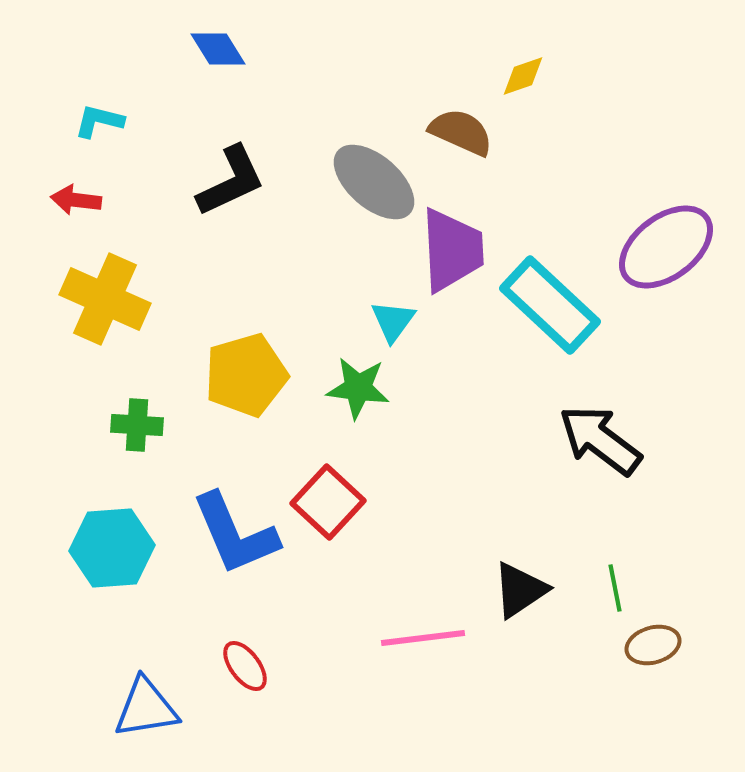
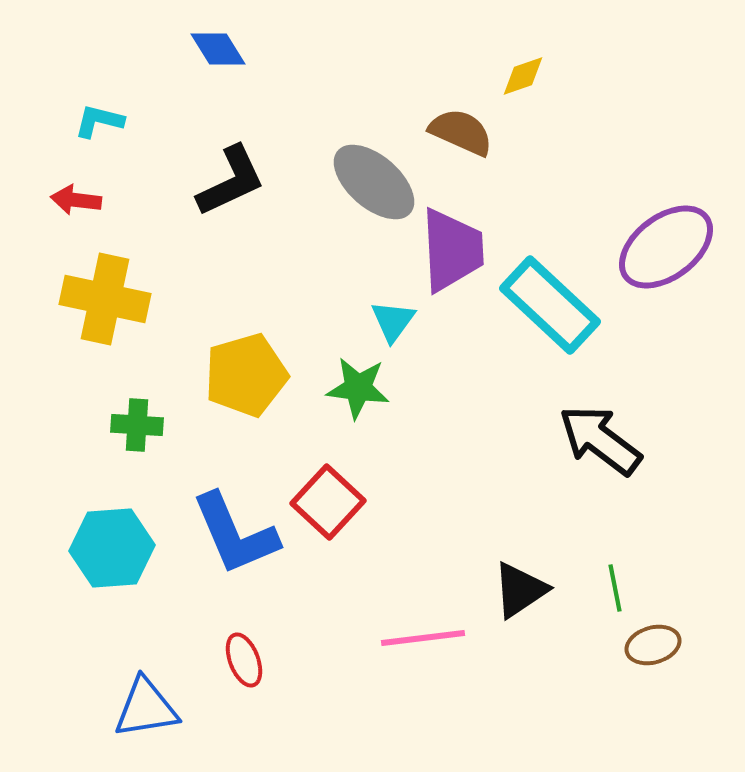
yellow cross: rotated 12 degrees counterclockwise
red ellipse: moved 1 px left, 6 px up; rotated 16 degrees clockwise
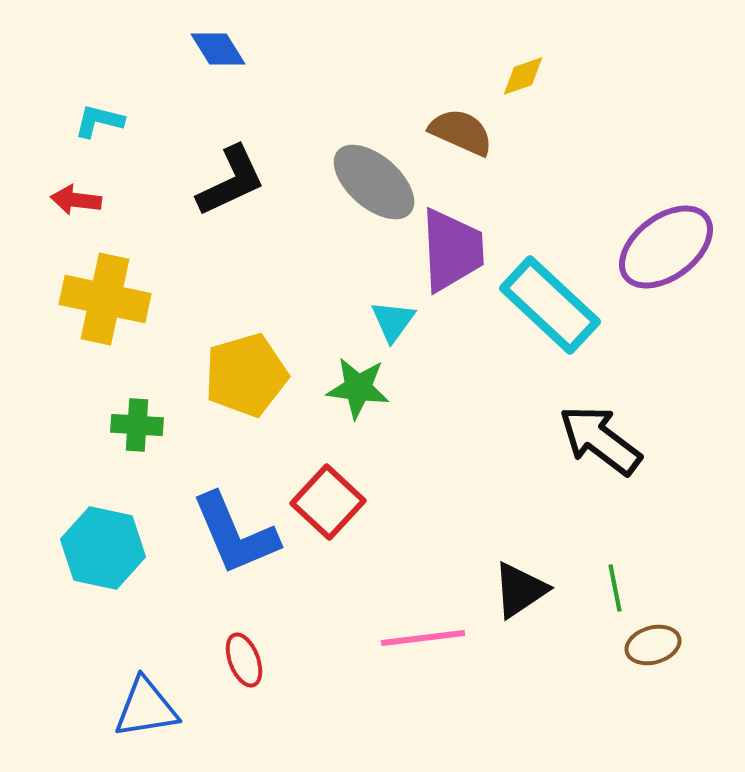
cyan hexagon: moved 9 px left; rotated 16 degrees clockwise
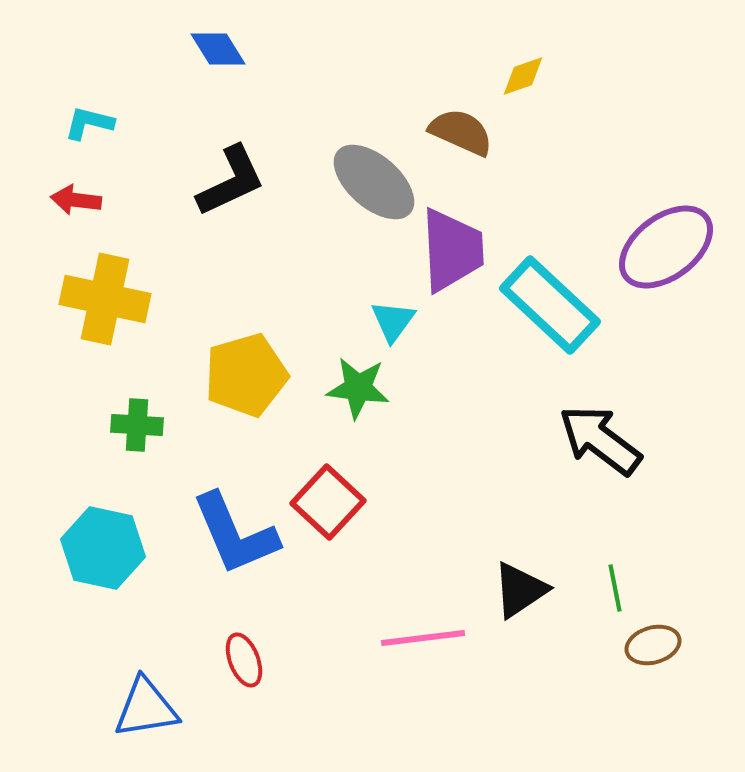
cyan L-shape: moved 10 px left, 2 px down
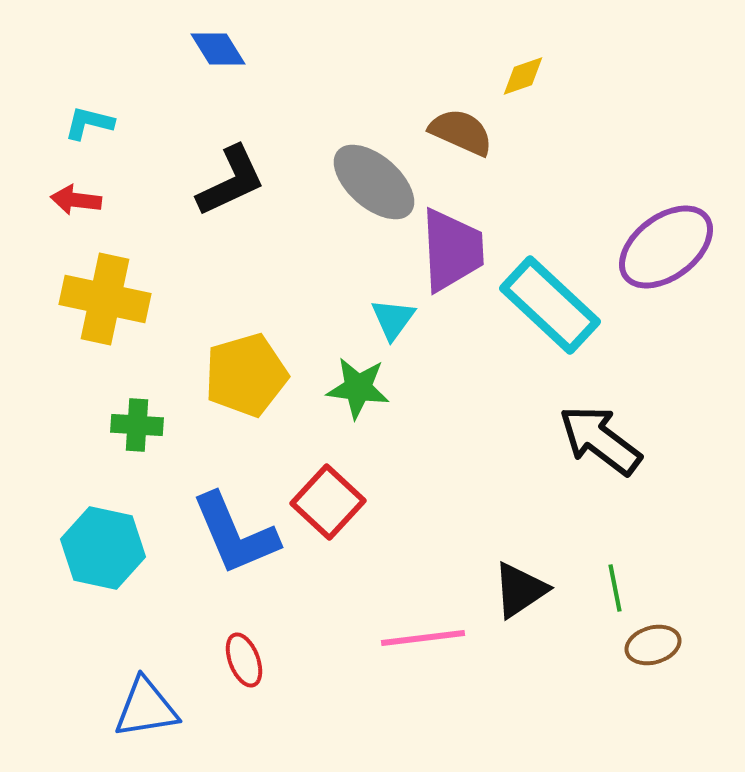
cyan triangle: moved 2 px up
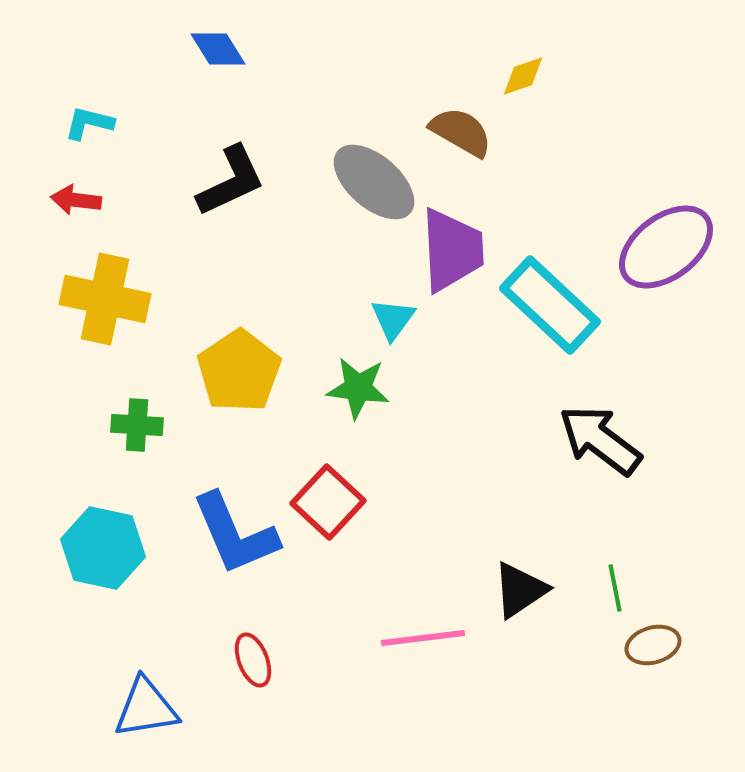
brown semicircle: rotated 6 degrees clockwise
yellow pentagon: moved 7 px left, 4 px up; rotated 18 degrees counterclockwise
red ellipse: moved 9 px right
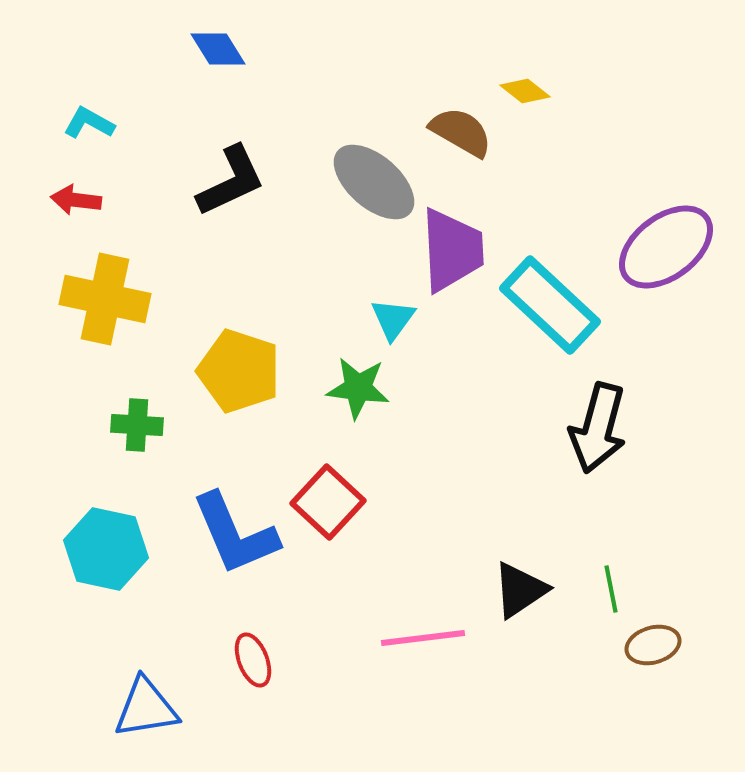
yellow diamond: moved 2 px right, 15 px down; rotated 57 degrees clockwise
cyan L-shape: rotated 15 degrees clockwise
yellow pentagon: rotated 20 degrees counterclockwise
black arrow: moved 2 px left, 12 px up; rotated 112 degrees counterclockwise
cyan hexagon: moved 3 px right, 1 px down
green line: moved 4 px left, 1 px down
